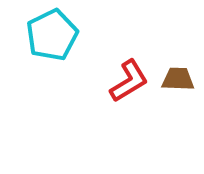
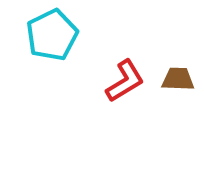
red L-shape: moved 4 px left
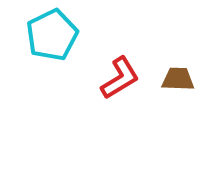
red L-shape: moved 5 px left, 3 px up
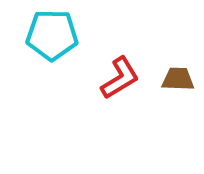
cyan pentagon: rotated 27 degrees clockwise
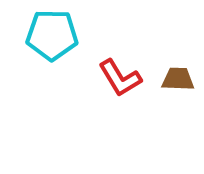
red L-shape: rotated 90 degrees clockwise
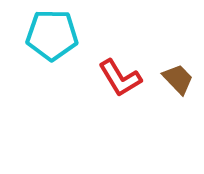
brown trapezoid: rotated 44 degrees clockwise
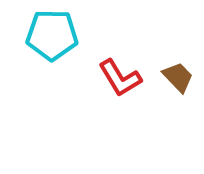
brown trapezoid: moved 2 px up
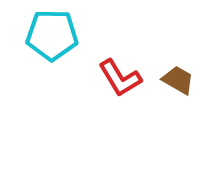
brown trapezoid: moved 3 px down; rotated 16 degrees counterclockwise
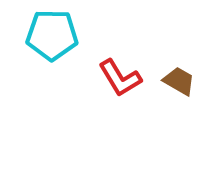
brown trapezoid: moved 1 px right, 1 px down
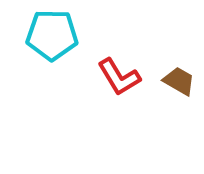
red L-shape: moved 1 px left, 1 px up
